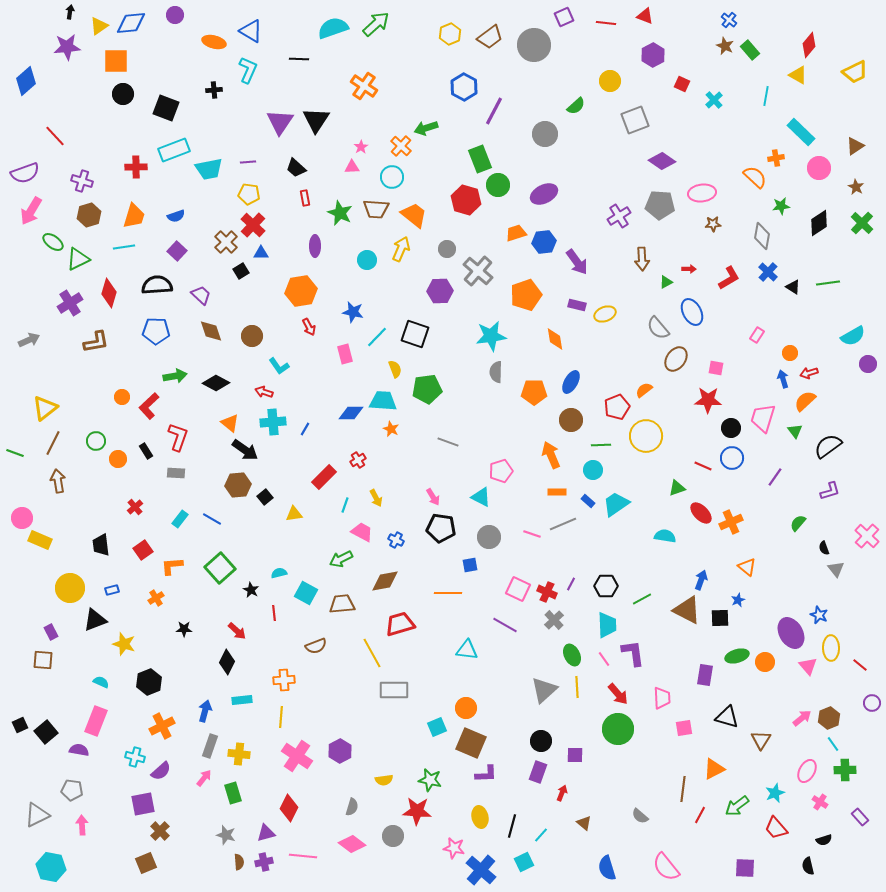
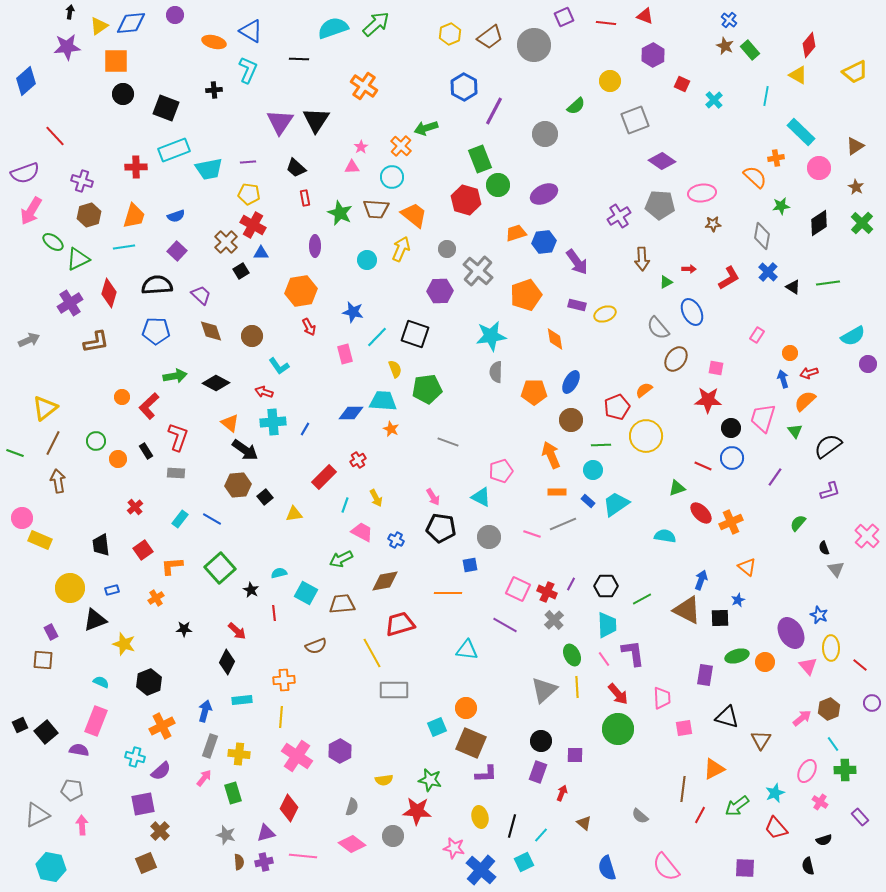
red cross at (253, 225): rotated 15 degrees counterclockwise
brown hexagon at (829, 718): moved 9 px up
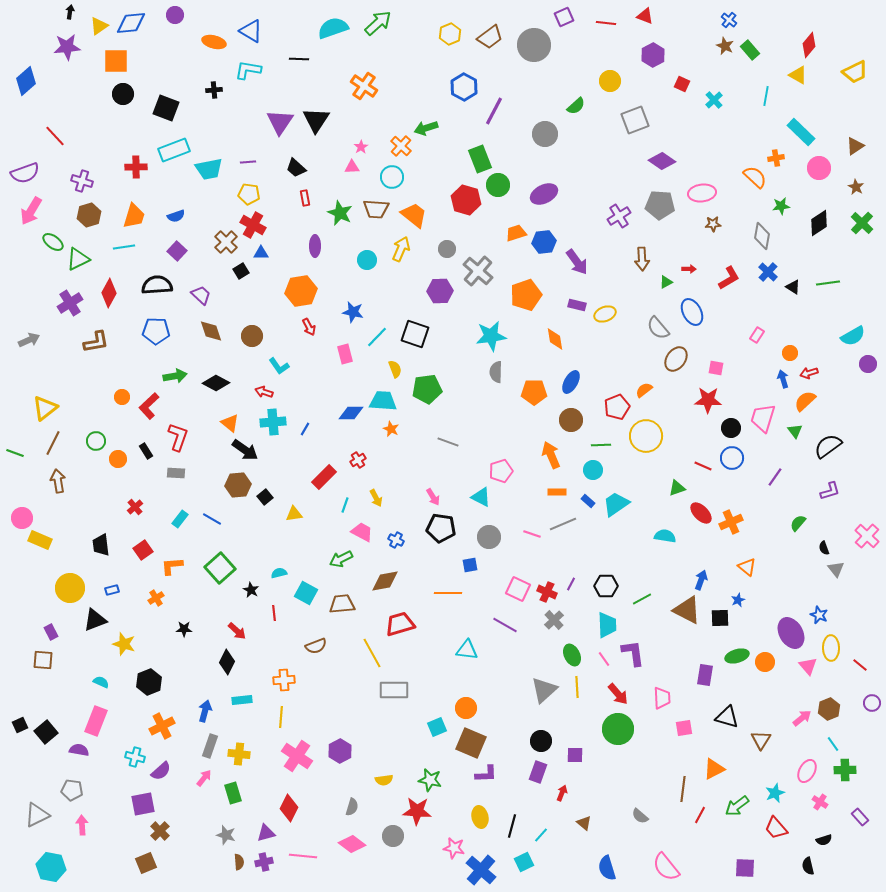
green arrow at (376, 24): moved 2 px right, 1 px up
cyan L-shape at (248, 70): rotated 104 degrees counterclockwise
red diamond at (109, 293): rotated 12 degrees clockwise
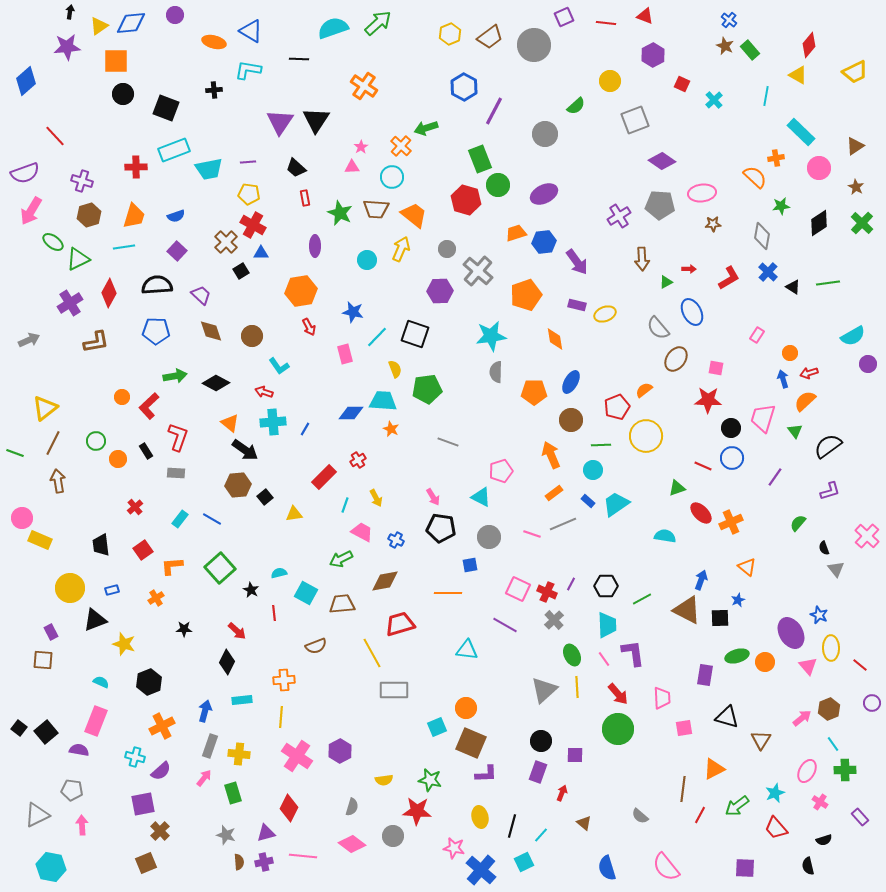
orange rectangle at (557, 492): moved 3 px left, 1 px down; rotated 36 degrees counterclockwise
black square at (20, 725): moved 1 px left, 3 px down; rotated 28 degrees counterclockwise
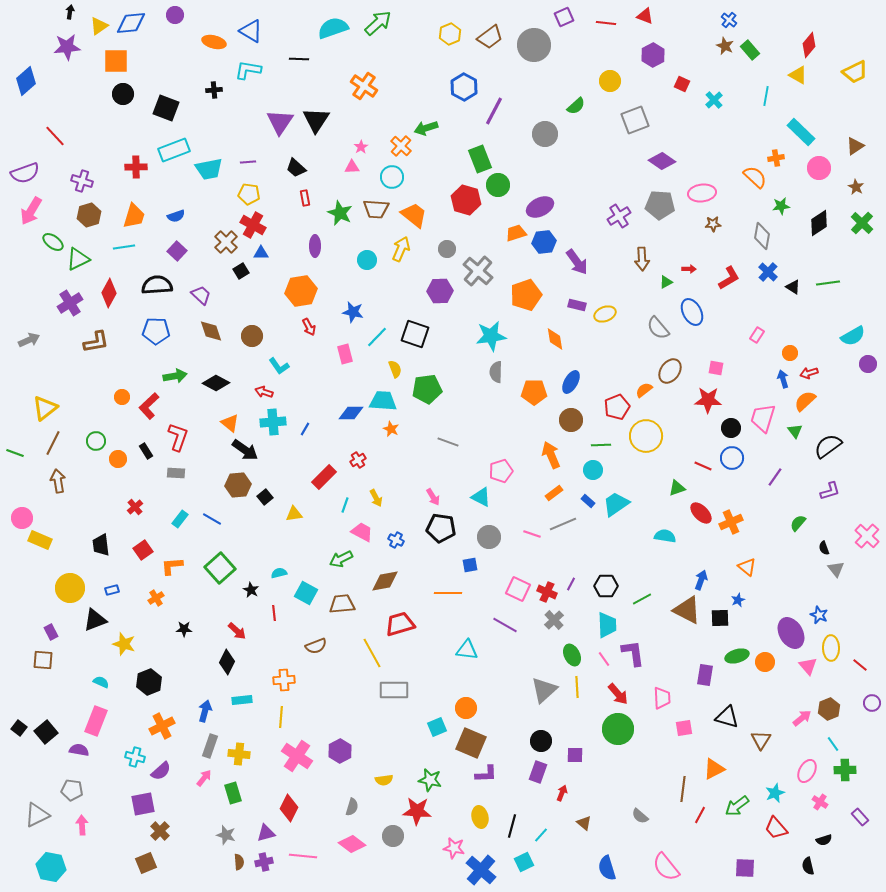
purple ellipse at (544, 194): moved 4 px left, 13 px down
brown ellipse at (676, 359): moved 6 px left, 12 px down
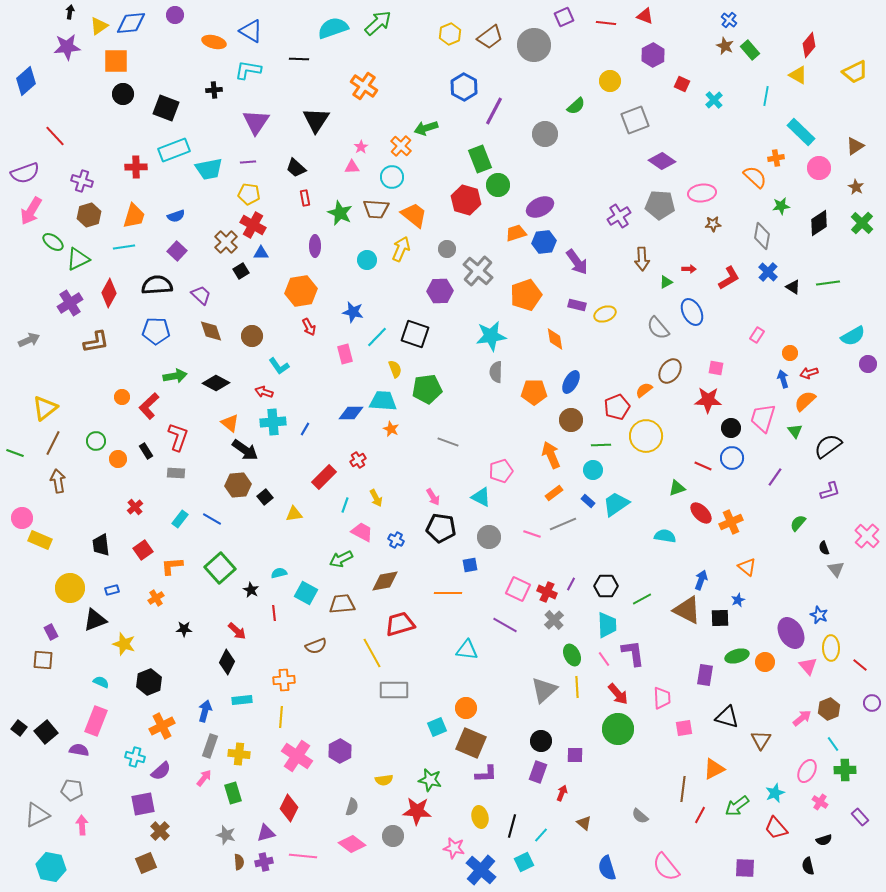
purple triangle at (280, 122): moved 24 px left
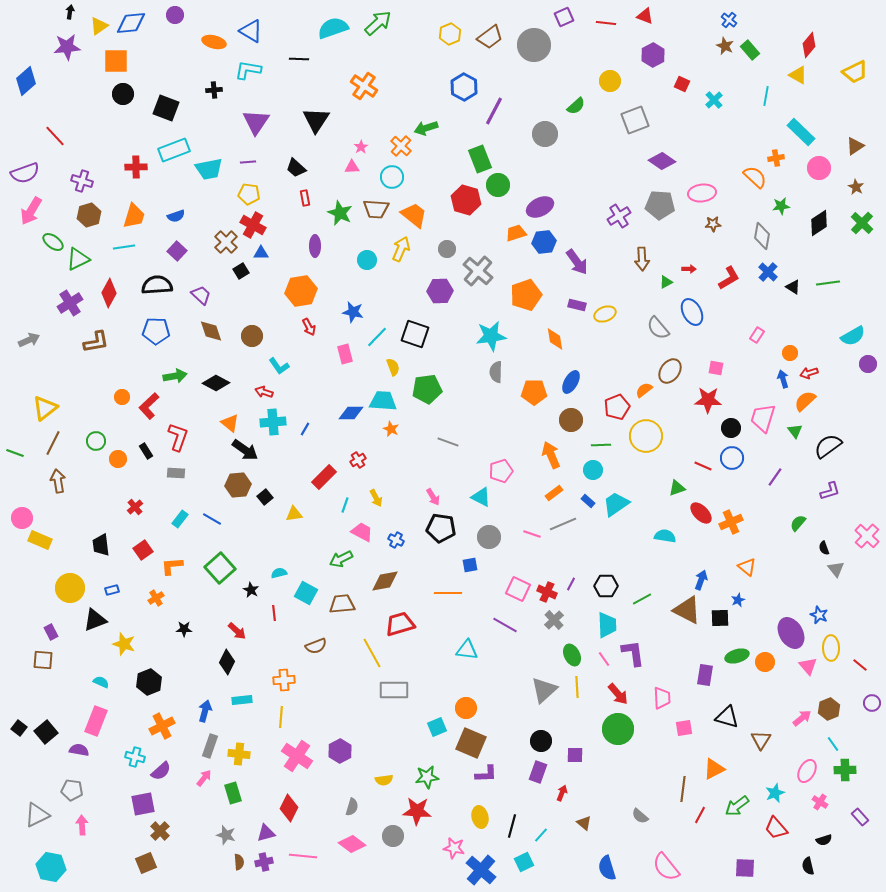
yellow semicircle at (395, 369): moved 2 px left, 2 px up
green star at (430, 780): moved 3 px left, 3 px up; rotated 20 degrees counterclockwise
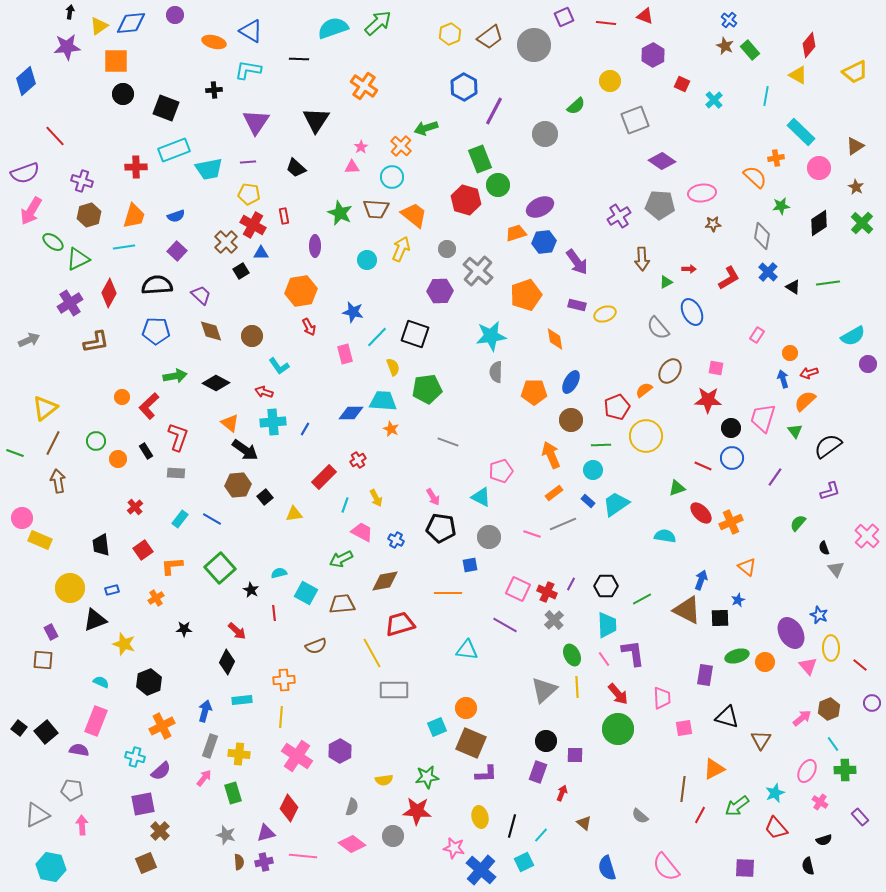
red rectangle at (305, 198): moved 21 px left, 18 px down
black circle at (541, 741): moved 5 px right
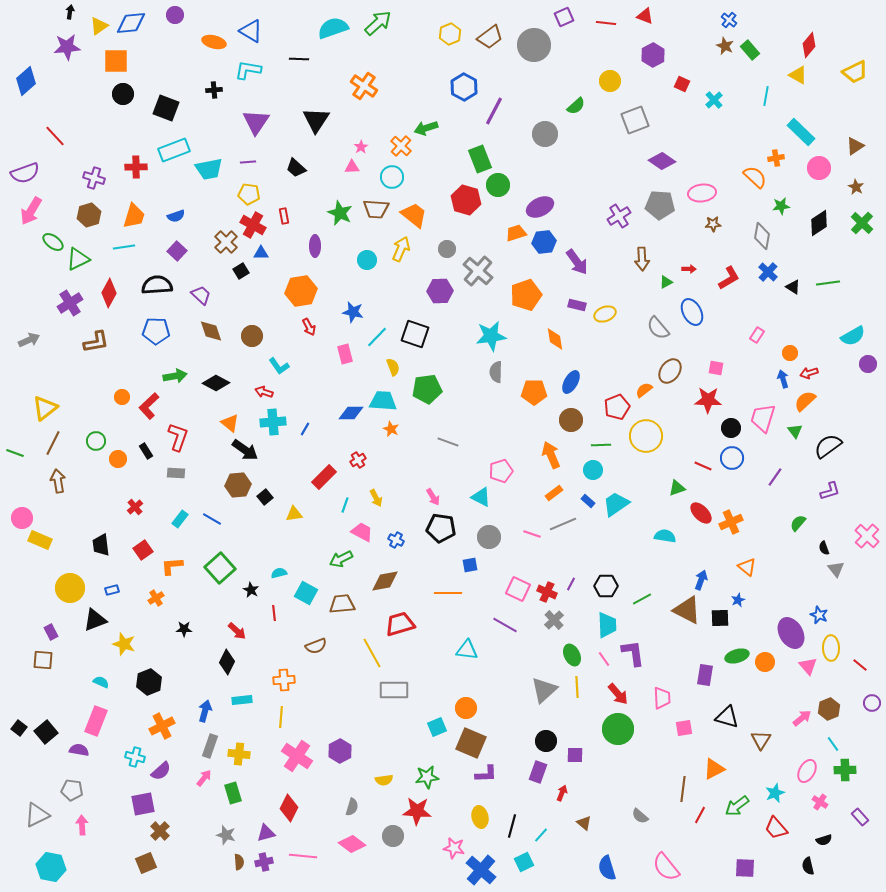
purple cross at (82, 181): moved 12 px right, 3 px up
